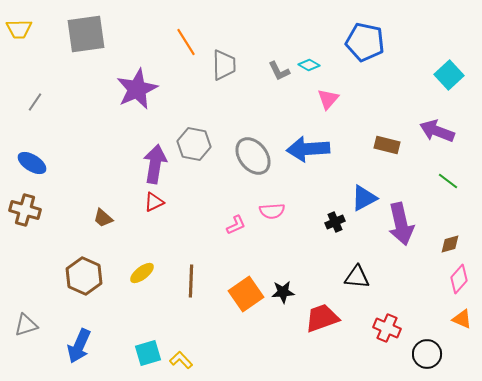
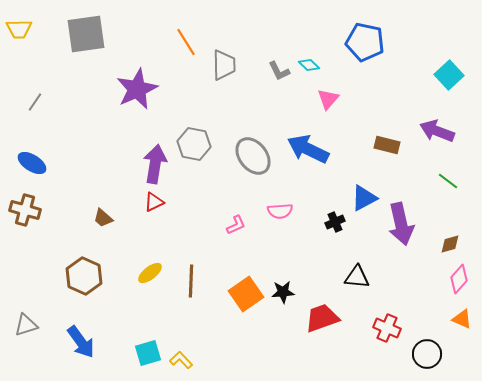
cyan diamond at (309, 65): rotated 15 degrees clockwise
blue arrow at (308, 149): rotated 30 degrees clockwise
pink semicircle at (272, 211): moved 8 px right
yellow ellipse at (142, 273): moved 8 px right
blue arrow at (79, 346): moved 2 px right, 4 px up; rotated 60 degrees counterclockwise
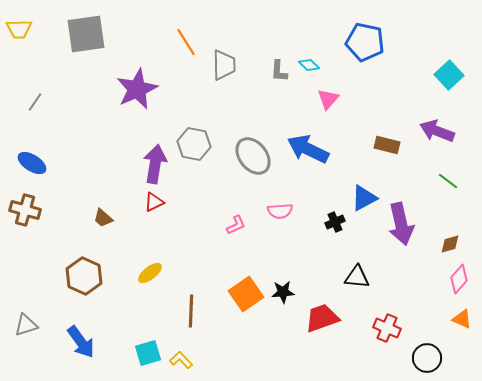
gray L-shape at (279, 71): rotated 30 degrees clockwise
brown line at (191, 281): moved 30 px down
black circle at (427, 354): moved 4 px down
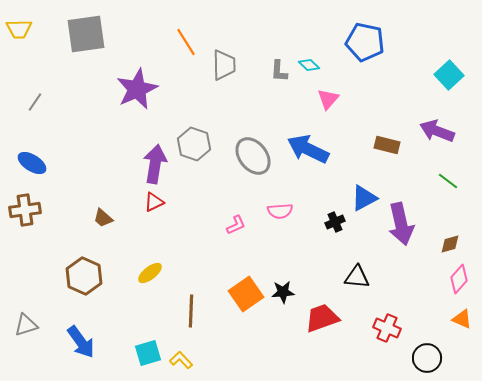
gray hexagon at (194, 144): rotated 8 degrees clockwise
brown cross at (25, 210): rotated 24 degrees counterclockwise
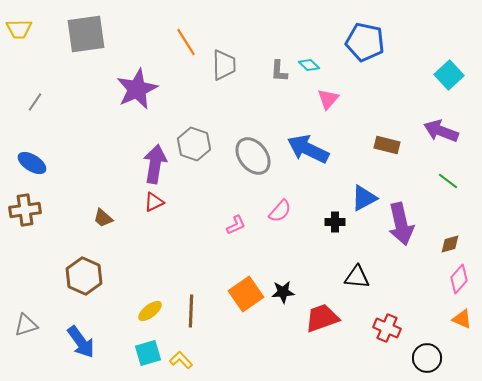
purple arrow at (437, 131): moved 4 px right
pink semicircle at (280, 211): rotated 45 degrees counterclockwise
black cross at (335, 222): rotated 24 degrees clockwise
yellow ellipse at (150, 273): moved 38 px down
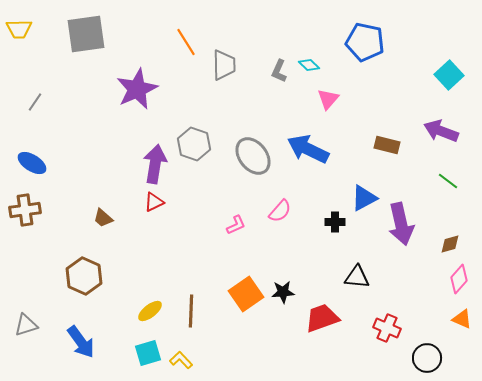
gray L-shape at (279, 71): rotated 20 degrees clockwise
